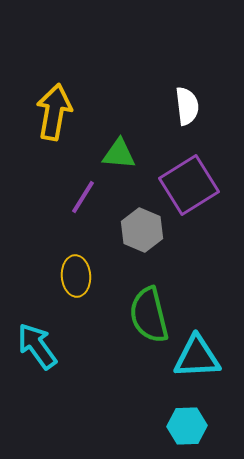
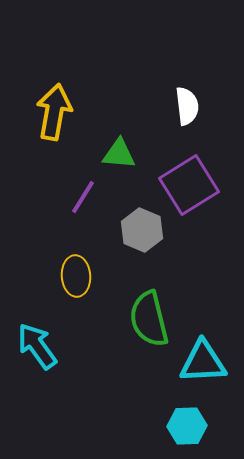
green semicircle: moved 4 px down
cyan triangle: moved 6 px right, 5 px down
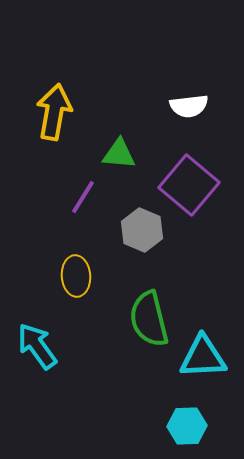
white semicircle: moved 2 px right; rotated 90 degrees clockwise
purple square: rotated 18 degrees counterclockwise
cyan triangle: moved 5 px up
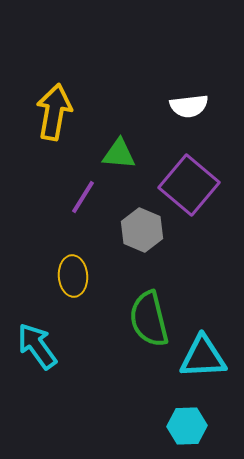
yellow ellipse: moved 3 px left
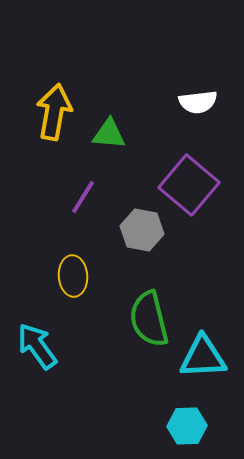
white semicircle: moved 9 px right, 4 px up
green triangle: moved 10 px left, 20 px up
gray hexagon: rotated 12 degrees counterclockwise
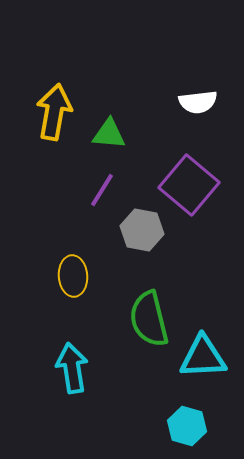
purple line: moved 19 px right, 7 px up
cyan arrow: moved 35 px right, 22 px down; rotated 27 degrees clockwise
cyan hexagon: rotated 18 degrees clockwise
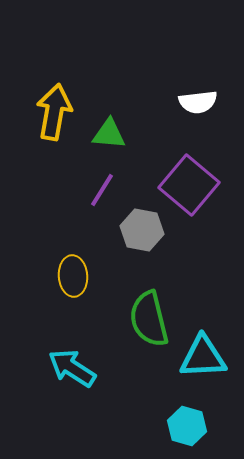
cyan arrow: rotated 48 degrees counterclockwise
